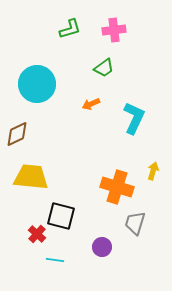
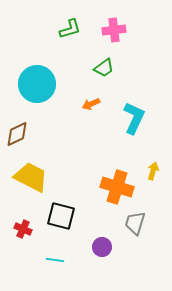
yellow trapezoid: rotated 21 degrees clockwise
red cross: moved 14 px left, 5 px up; rotated 18 degrees counterclockwise
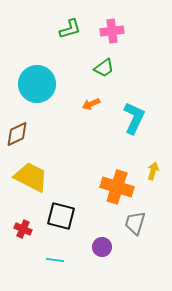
pink cross: moved 2 px left, 1 px down
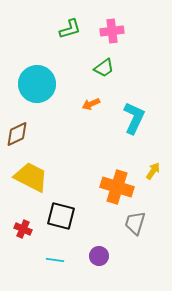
yellow arrow: rotated 18 degrees clockwise
purple circle: moved 3 px left, 9 px down
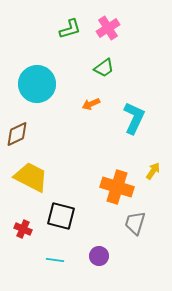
pink cross: moved 4 px left, 3 px up; rotated 25 degrees counterclockwise
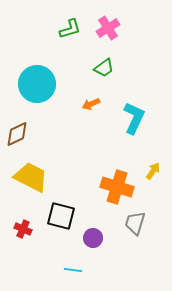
purple circle: moved 6 px left, 18 px up
cyan line: moved 18 px right, 10 px down
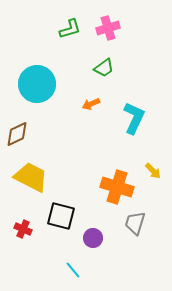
pink cross: rotated 15 degrees clockwise
yellow arrow: rotated 102 degrees clockwise
cyan line: rotated 42 degrees clockwise
